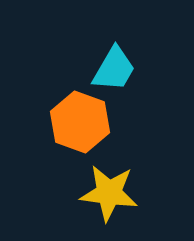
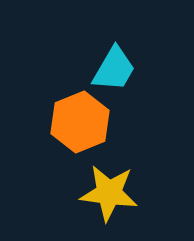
orange hexagon: rotated 18 degrees clockwise
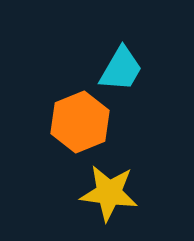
cyan trapezoid: moved 7 px right
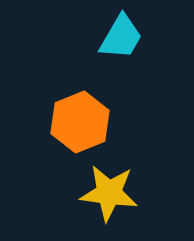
cyan trapezoid: moved 32 px up
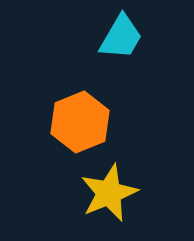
yellow star: rotated 30 degrees counterclockwise
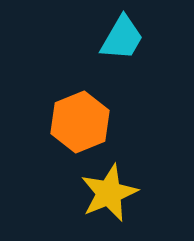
cyan trapezoid: moved 1 px right, 1 px down
